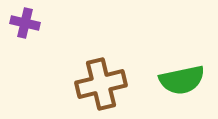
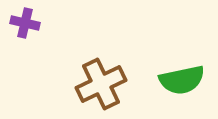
brown cross: rotated 12 degrees counterclockwise
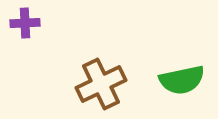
purple cross: rotated 16 degrees counterclockwise
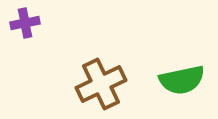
purple cross: rotated 8 degrees counterclockwise
